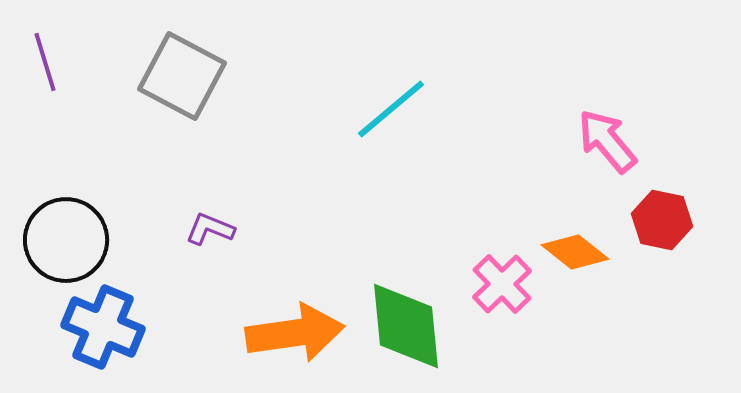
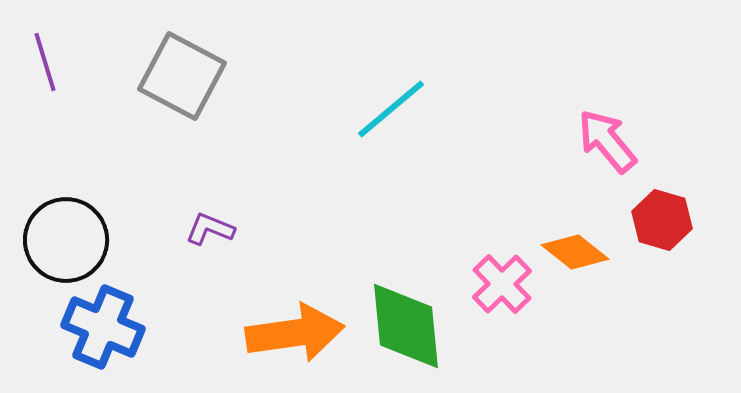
red hexagon: rotated 4 degrees clockwise
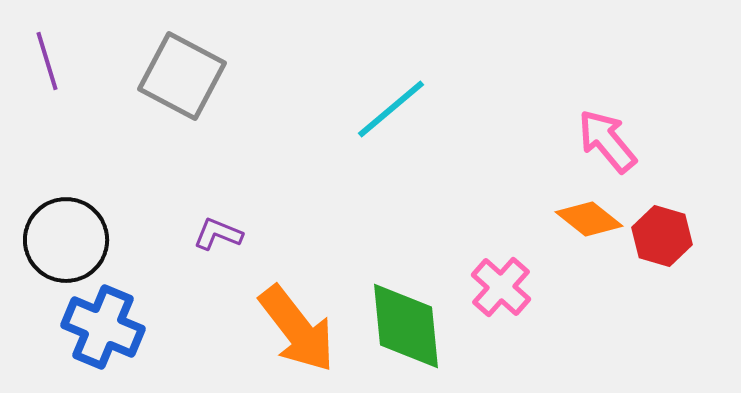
purple line: moved 2 px right, 1 px up
red hexagon: moved 16 px down
purple L-shape: moved 8 px right, 5 px down
orange diamond: moved 14 px right, 33 px up
pink cross: moved 1 px left, 3 px down; rotated 4 degrees counterclockwise
orange arrow: moved 2 px right, 4 px up; rotated 60 degrees clockwise
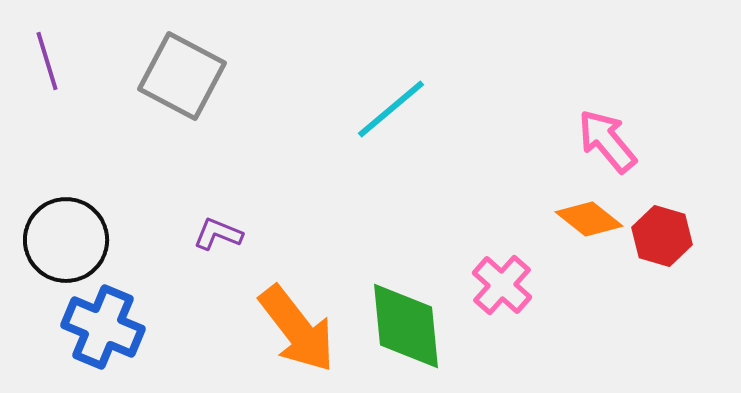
pink cross: moved 1 px right, 2 px up
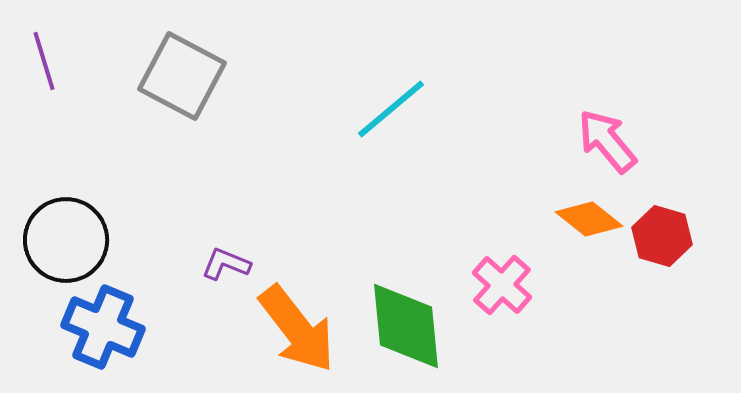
purple line: moved 3 px left
purple L-shape: moved 8 px right, 30 px down
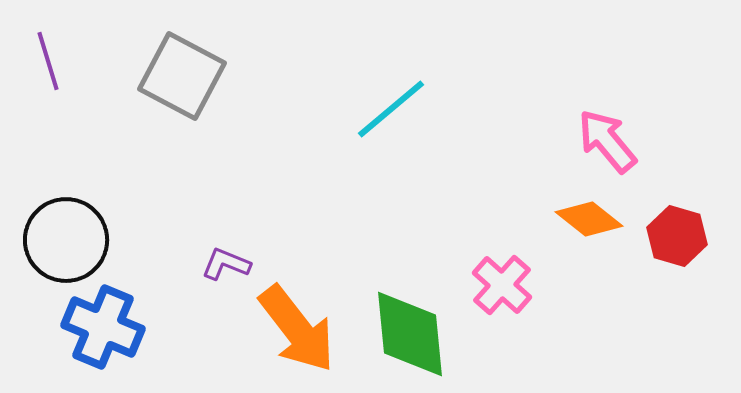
purple line: moved 4 px right
red hexagon: moved 15 px right
green diamond: moved 4 px right, 8 px down
